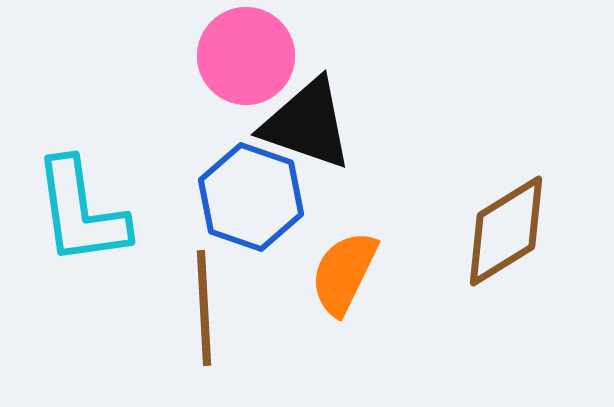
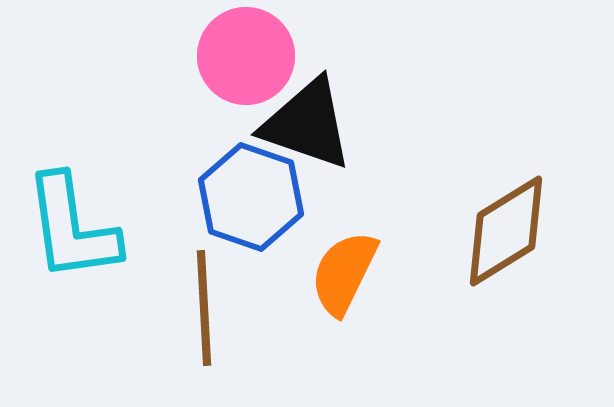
cyan L-shape: moved 9 px left, 16 px down
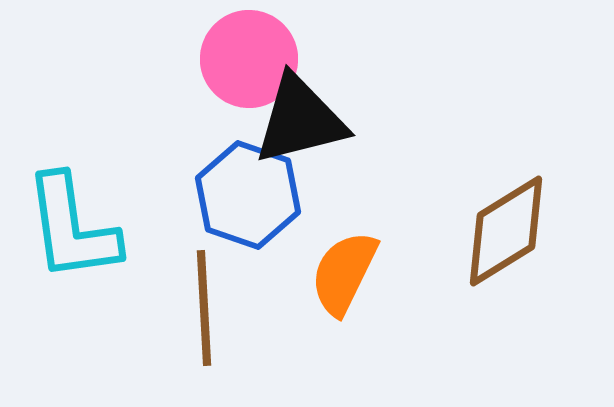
pink circle: moved 3 px right, 3 px down
black triangle: moved 7 px left, 4 px up; rotated 33 degrees counterclockwise
blue hexagon: moved 3 px left, 2 px up
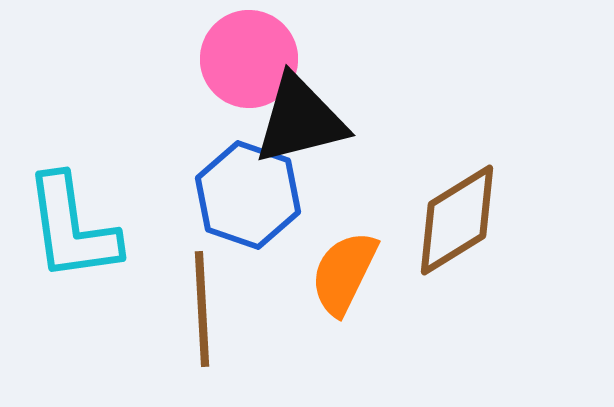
brown diamond: moved 49 px left, 11 px up
brown line: moved 2 px left, 1 px down
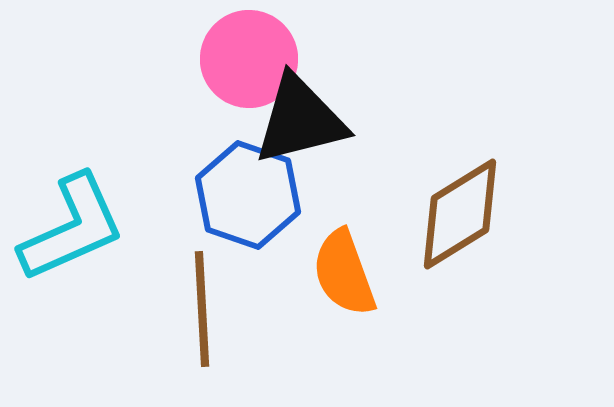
brown diamond: moved 3 px right, 6 px up
cyan L-shape: rotated 106 degrees counterclockwise
orange semicircle: rotated 46 degrees counterclockwise
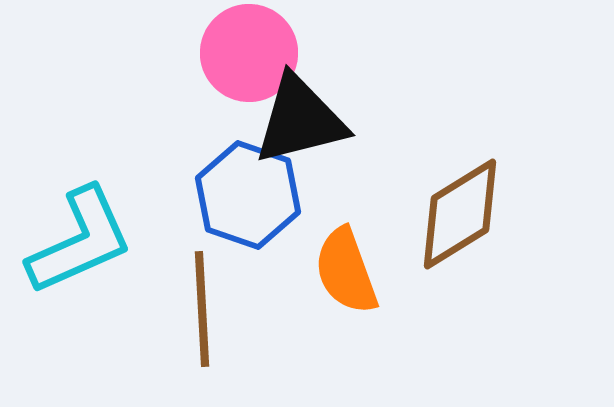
pink circle: moved 6 px up
cyan L-shape: moved 8 px right, 13 px down
orange semicircle: moved 2 px right, 2 px up
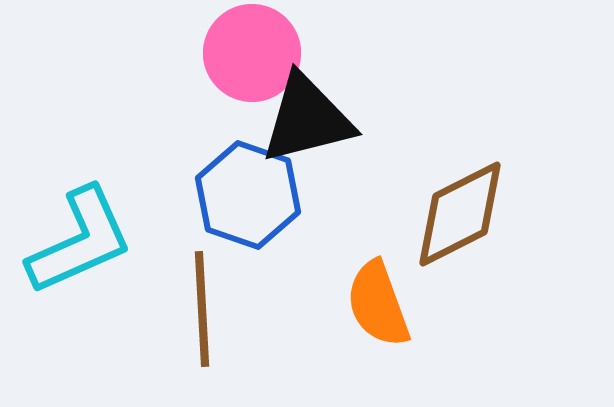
pink circle: moved 3 px right
black triangle: moved 7 px right, 1 px up
brown diamond: rotated 5 degrees clockwise
orange semicircle: moved 32 px right, 33 px down
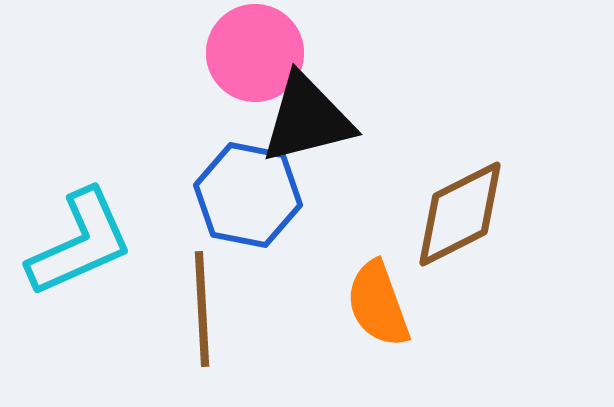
pink circle: moved 3 px right
blue hexagon: rotated 8 degrees counterclockwise
cyan L-shape: moved 2 px down
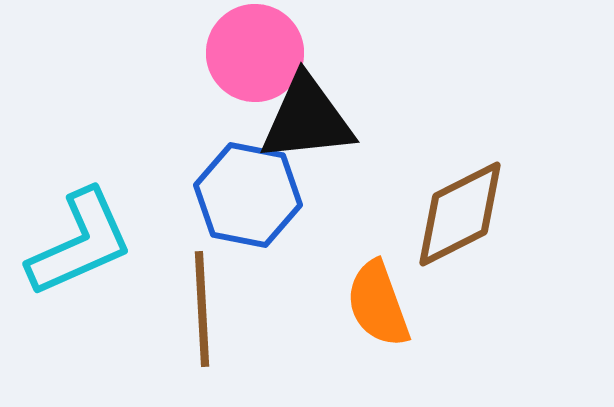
black triangle: rotated 8 degrees clockwise
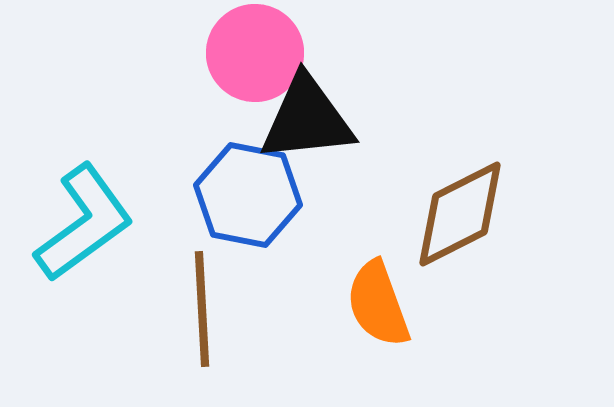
cyan L-shape: moved 4 px right, 20 px up; rotated 12 degrees counterclockwise
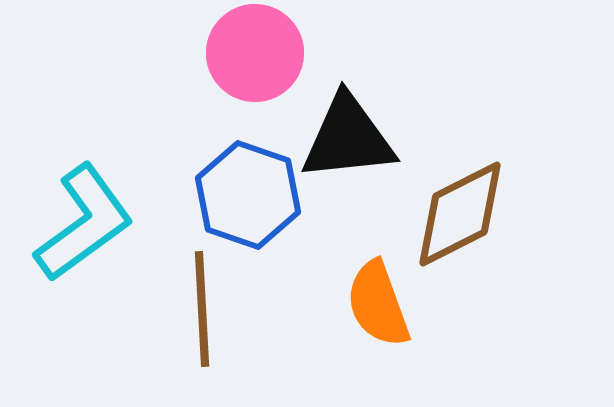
black triangle: moved 41 px right, 19 px down
blue hexagon: rotated 8 degrees clockwise
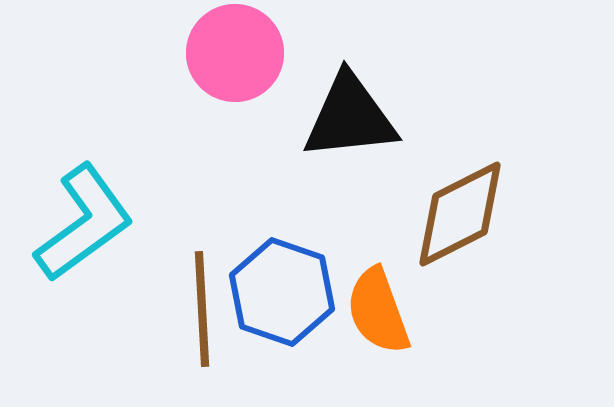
pink circle: moved 20 px left
black triangle: moved 2 px right, 21 px up
blue hexagon: moved 34 px right, 97 px down
orange semicircle: moved 7 px down
